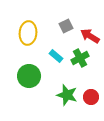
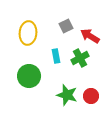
cyan rectangle: rotated 40 degrees clockwise
red circle: moved 1 px up
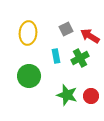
gray square: moved 3 px down
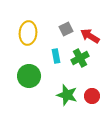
red circle: moved 1 px right
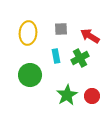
gray square: moved 5 px left; rotated 24 degrees clockwise
green circle: moved 1 px right, 1 px up
green star: rotated 25 degrees clockwise
